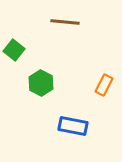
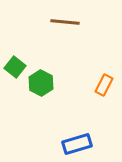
green square: moved 1 px right, 17 px down
blue rectangle: moved 4 px right, 18 px down; rotated 28 degrees counterclockwise
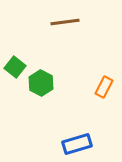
brown line: rotated 12 degrees counterclockwise
orange rectangle: moved 2 px down
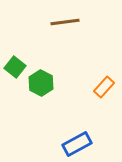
orange rectangle: rotated 15 degrees clockwise
blue rectangle: rotated 12 degrees counterclockwise
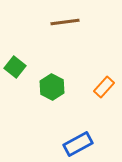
green hexagon: moved 11 px right, 4 px down
blue rectangle: moved 1 px right
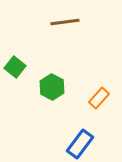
orange rectangle: moved 5 px left, 11 px down
blue rectangle: moved 2 px right; rotated 24 degrees counterclockwise
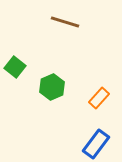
brown line: rotated 24 degrees clockwise
green hexagon: rotated 10 degrees clockwise
blue rectangle: moved 16 px right
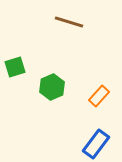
brown line: moved 4 px right
green square: rotated 35 degrees clockwise
orange rectangle: moved 2 px up
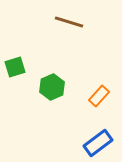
blue rectangle: moved 2 px right, 1 px up; rotated 16 degrees clockwise
